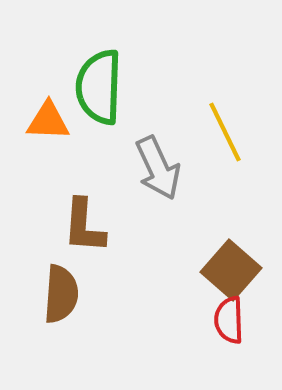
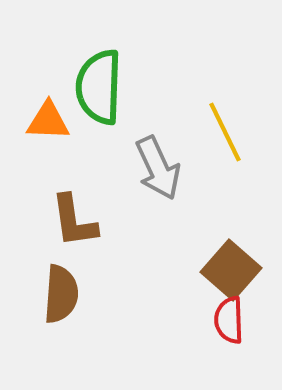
brown L-shape: moved 10 px left, 5 px up; rotated 12 degrees counterclockwise
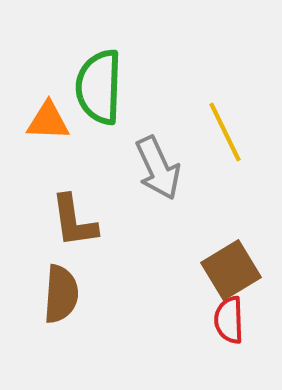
brown square: rotated 18 degrees clockwise
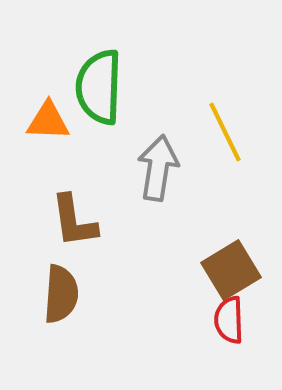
gray arrow: rotated 146 degrees counterclockwise
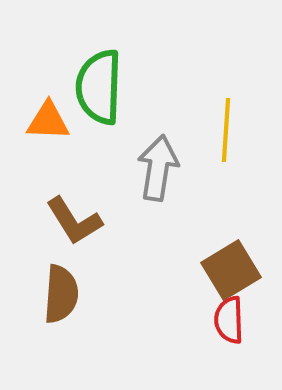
yellow line: moved 1 px right, 2 px up; rotated 30 degrees clockwise
brown L-shape: rotated 24 degrees counterclockwise
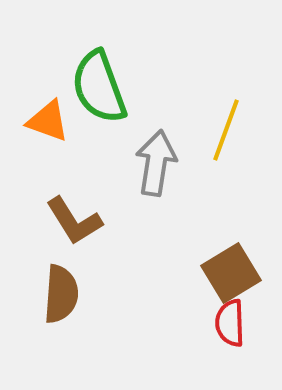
green semicircle: rotated 22 degrees counterclockwise
orange triangle: rotated 18 degrees clockwise
yellow line: rotated 16 degrees clockwise
gray arrow: moved 2 px left, 5 px up
brown square: moved 3 px down
red semicircle: moved 1 px right, 3 px down
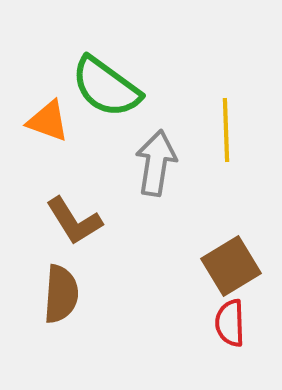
green semicircle: moved 7 px right; rotated 34 degrees counterclockwise
yellow line: rotated 22 degrees counterclockwise
brown square: moved 7 px up
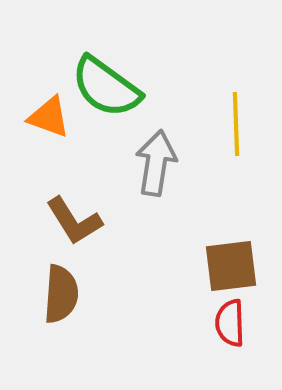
orange triangle: moved 1 px right, 4 px up
yellow line: moved 10 px right, 6 px up
brown square: rotated 24 degrees clockwise
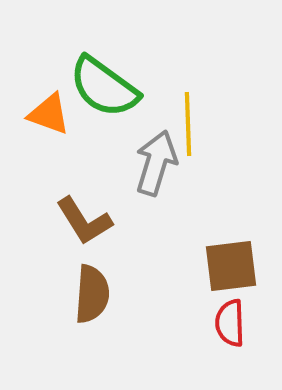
green semicircle: moved 2 px left
orange triangle: moved 3 px up
yellow line: moved 48 px left
gray arrow: rotated 8 degrees clockwise
brown L-shape: moved 10 px right
brown semicircle: moved 31 px right
